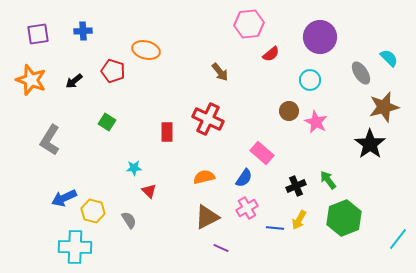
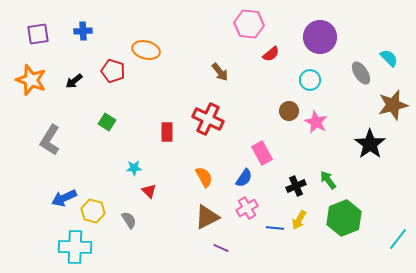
pink hexagon: rotated 12 degrees clockwise
brown star: moved 9 px right, 2 px up
pink rectangle: rotated 20 degrees clockwise
orange semicircle: rotated 75 degrees clockwise
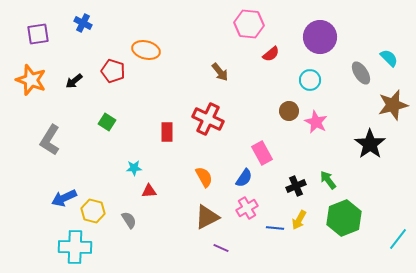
blue cross: moved 8 px up; rotated 30 degrees clockwise
red triangle: rotated 49 degrees counterclockwise
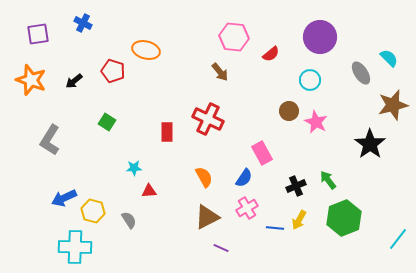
pink hexagon: moved 15 px left, 13 px down
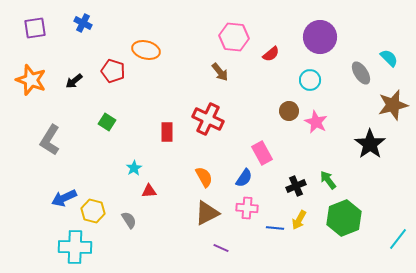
purple square: moved 3 px left, 6 px up
cyan star: rotated 28 degrees counterclockwise
pink cross: rotated 35 degrees clockwise
brown triangle: moved 4 px up
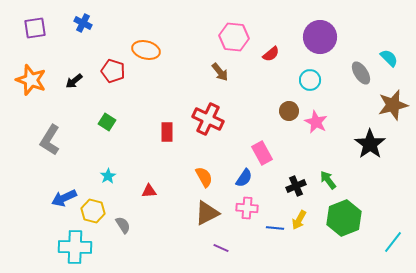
cyan star: moved 26 px left, 8 px down
gray semicircle: moved 6 px left, 5 px down
cyan line: moved 5 px left, 3 px down
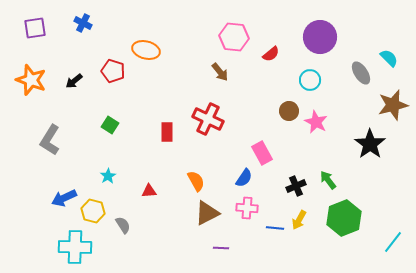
green square: moved 3 px right, 3 px down
orange semicircle: moved 8 px left, 4 px down
purple line: rotated 21 degrees counterclockwise
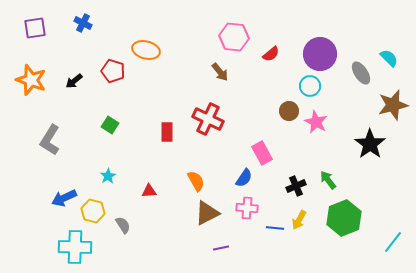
purple circle: moved 17 px down
cyan circle: moved 6 px down
purple line: rotated 14 degrees counterclockwise
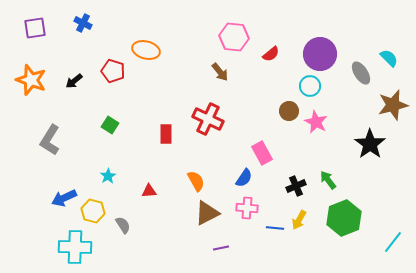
red rectangle: moved 1 px left, 2 px down
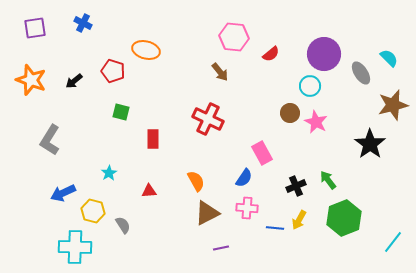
purple circle: moved 4 px right
brown circle: moved 1 px right, 2 px down
green square: moved 11 px right, 13 px up; rotated 18 degrees counterclockwise
red rectangle: moved 13 px left, 5 px down
cyan star: moved 1 px right, 3 px up
blue arrow: moved 1 px left, 5 px up
